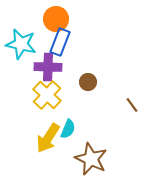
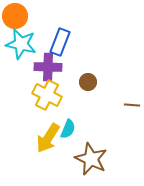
orange circle: moved 41 px left, 3 px up
yellow cross: rotated 16 degrees counterclockwise
brown line: rotated 49 degrees counterclockwise
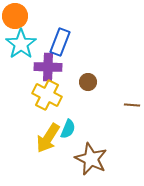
cyan star: rotated 24 degrees clockwise
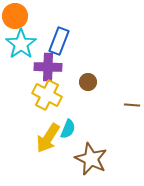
blue rectangle: moved 1 px left, 1 px up
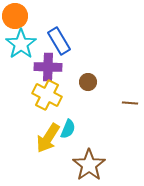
blue rectangle: rotated 52 degrees counterclockwise
brown line: moved 2 px left, 2 px up
brown star: moved 2 px left, 6 px down; rotated 12 degrees clockwise
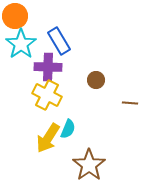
brown circle: moved 8 px right, 2 px up
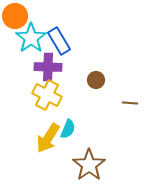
cyan star: moved 10 px right, 6 px up
